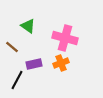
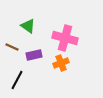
brown line: rotated 16 degrees counterclockwise
purple rectangle: moved 9 px up
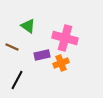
purple rectangle: moved 8 px right
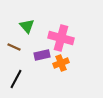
green triangle: moved 1 px left; rotated 14 degrees clockwise
pink cross: moved 4 px left
brown line: moved 2 px right
black line: moved 1 px left, 1 px up
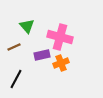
pink cross: moved 1 px left, 1 px up
brown line: rotated 48 degrees counterclockwise
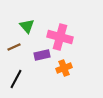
orange cross: moved 3 px right, 5 px down
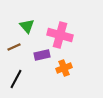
pink cross: moved 2 px up
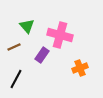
purple rectangle: rotated 42 degrees counterclockwise
orange cross: moved 16 px right
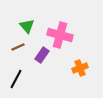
brown line: moved 4 px right
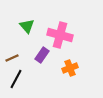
brown line: moved 6 px left, 11 px down
orange cross: moved 10 px left
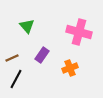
pink cross: moved 19 px right, 3 px up
